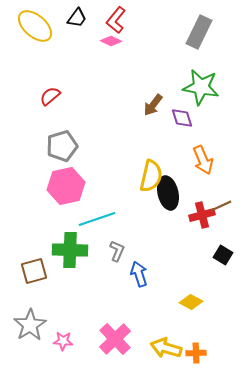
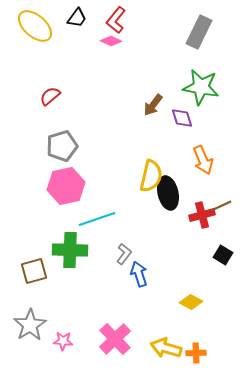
gray L-shape: moved 7 px right, 3 px down; rotated 15 degrees clockwise
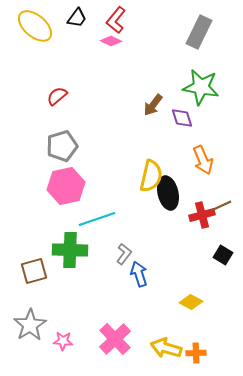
red semicircle: moved 7 px right
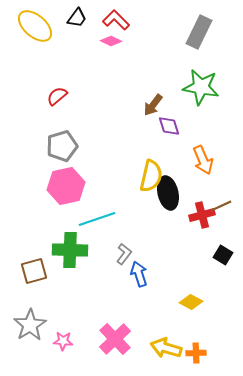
red L-shape: rotated 96 degrees clockwise
purple diamond: moved 13 px left, 8 px down
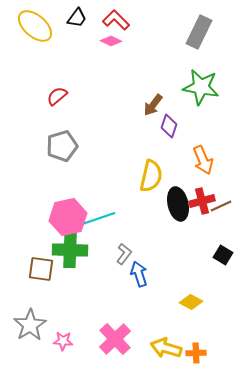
purple diamond: rotated 35 degrees clockwise
pink hexagon: moved 2 px right, 31 px down
black ellipse: moved 10 px right, 11 px down
red cross: moved 14 px up
brown square: moved 7 px right, 2 px up; rotated 24 degrees clockwise
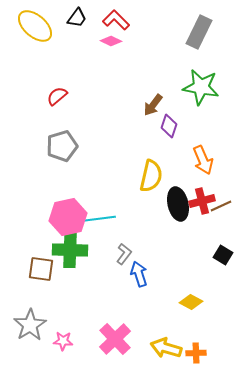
cyan line: rotated 12 degrees clockwise
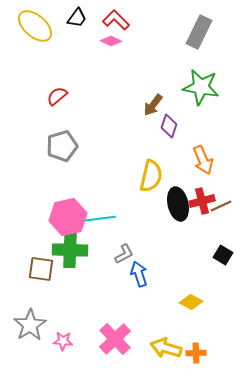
gray L-shape: rotated 25 degrees clockwise
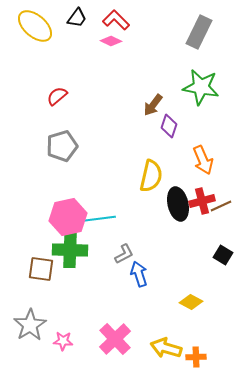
orange cross: moved 4 px down
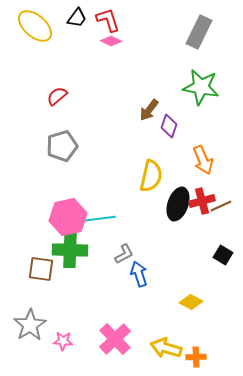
red L-shape: moved 8 px left; rotated 28 degrees clockwise
brown arrow: moved 4 px left, 5 px down
black ellipse: rotated 32 degrees clockwise
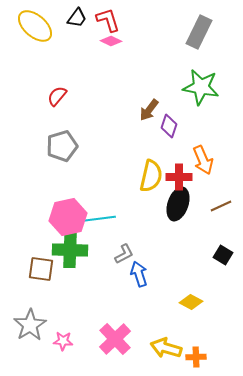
red semicircle: rotated 10 degrees counterclockwise
red cross: moved 23 px left, 24 px up; rotated 15 degrees clockwise
